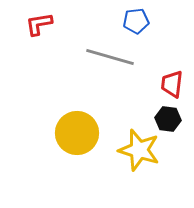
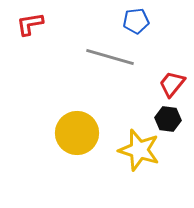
red L-shape: moved 9 px left
red trapezoid: rotated 32 degrees clockwise
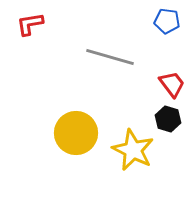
blue pentagon: moved 31 px right; rotated 15 degrees clockwise
red trapezoid: rotated 104 degrees clockwise
black hexagon: rotated 10 degrees clockwise
yellow circle: moved 1 px left
yellow star: moved 6 px left; rotated 9 degrees clockwise
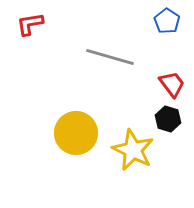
blue pentagon: rotated 25 degrees clockwise
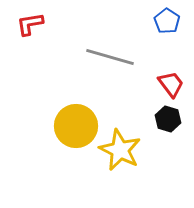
red trapezoid: moved 1 px left
yellow circle: moved 7 px up
yellow star: moved 13 px left
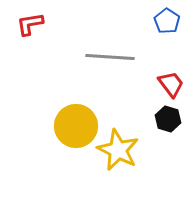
gray line: rotated 12 degrees counterclockwise
yellow star: moved 2 px left
